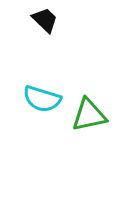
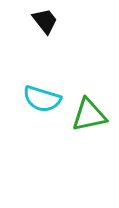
black trapezoid: moved 1 px down; rotated 8 degrees clockwise
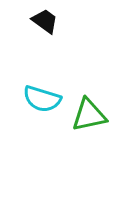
black trapezoid: rotated 16 degrees counterclockwise
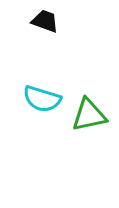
black trapezoid: rotated 16 degrees counterclockwise
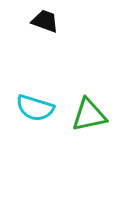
cyan semicircle: moved 7 px left, 9 px down
